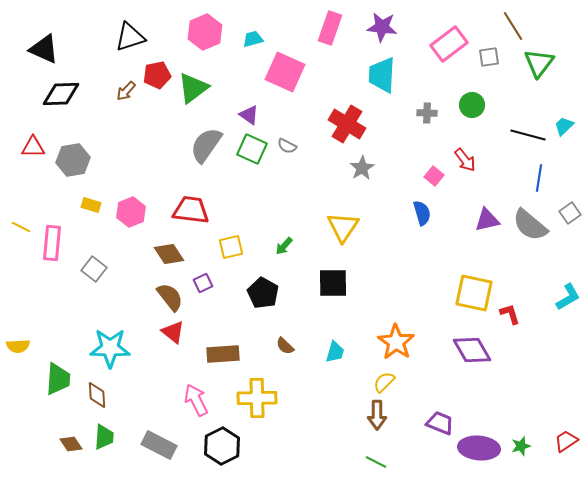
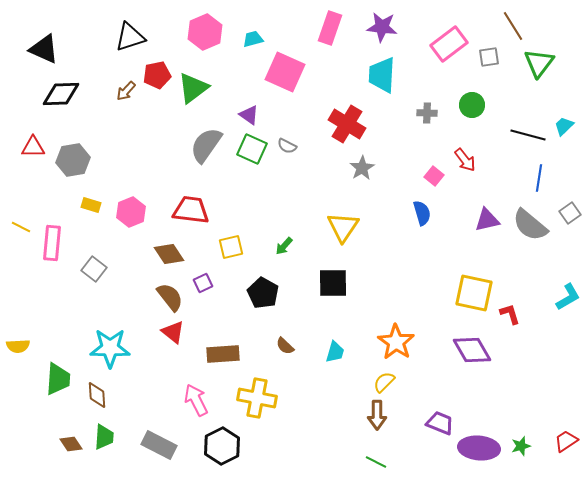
yellow cross at (257, 398): rotated 12 degrees clockwise
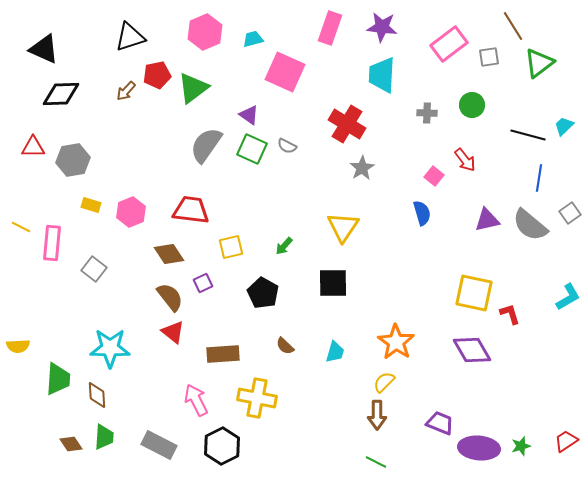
green triangle at (539, 63): rotated 16 degrees clockwise
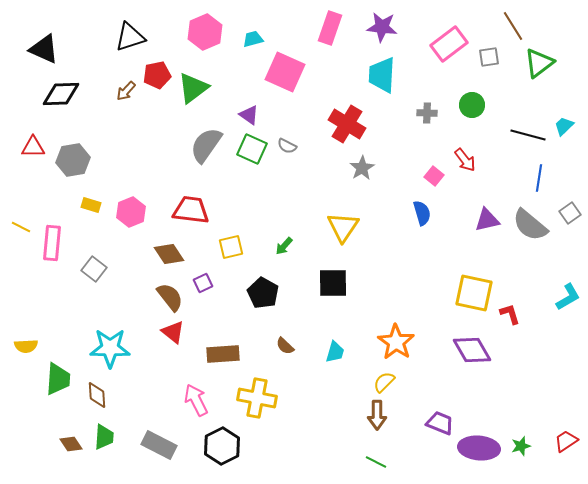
yellow semicircle at (18, 346): moved 8 px right
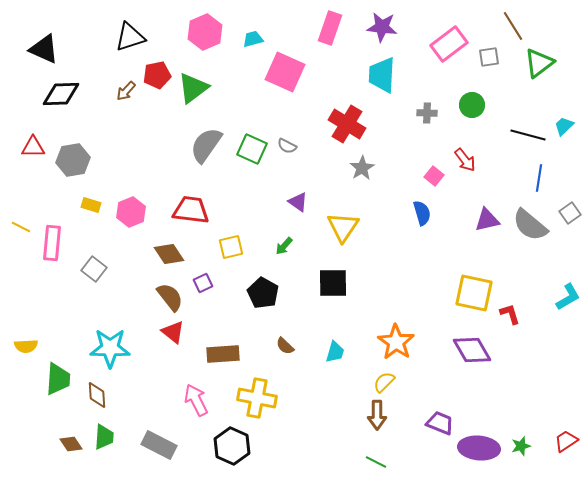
purple triangle at (249, 115): moved 49 px right, 87 px down
black hexagon at (222, 446): moved 10 px right; rotated 9 degrees counterclockwise
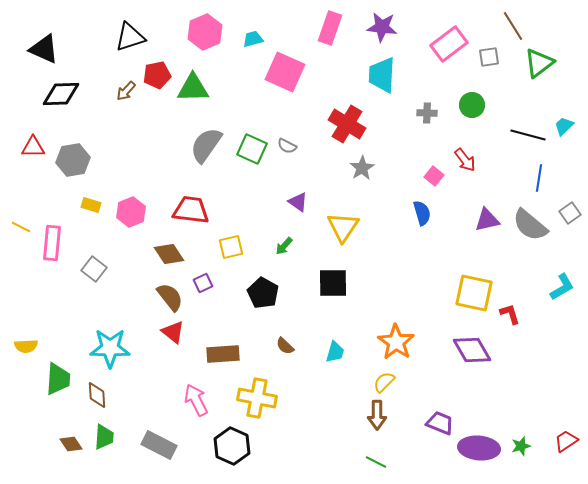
green triangle at (193, 88): rotated 36 degrees clockwise
cyan L-shape at (568, 297): moved 6 px left, 10 px up
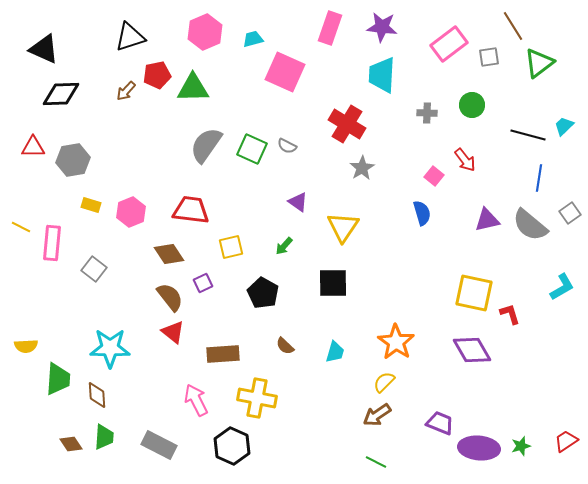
brown arrow at (377, 415): rotated 56 degrees clockwise
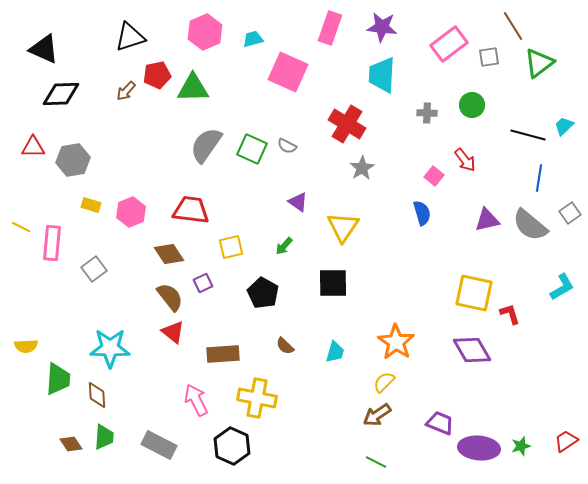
pink square at (285, 72): moved 3 px right
gray square at (94, 269): rotated 15 degrees clockwise
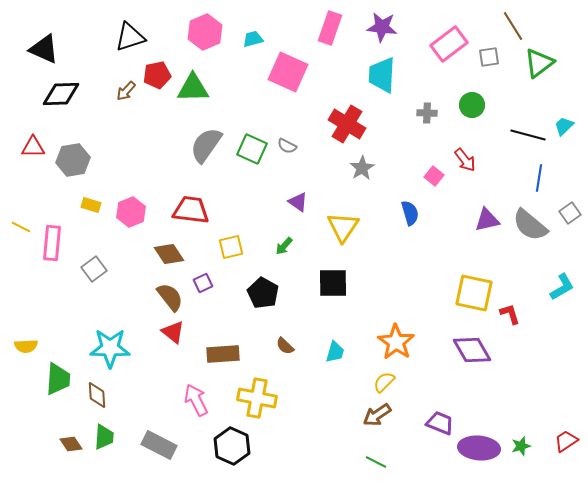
blue semicircle at (422, 213): moved 12 px left
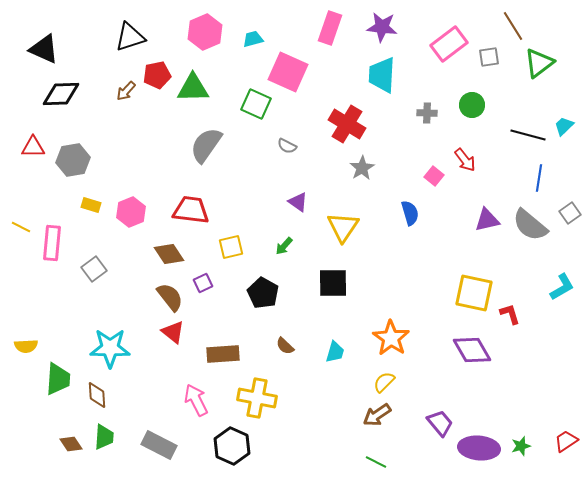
green square at (252, 149): moved 4 px right, 45 px up
orange star at (396, 342): moved 5 px left, 4 px up
purple trapezoid at (440, 423): rotated 28 degrees clockwise
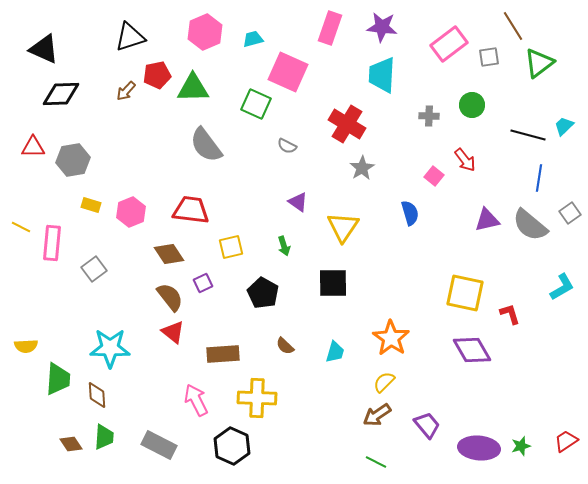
gray cross at (427, 113): moved 2 px right, 3 px down
gray semicircle at (206, 145): rotated 72 degrees counterclockwise
green arrow at (284, 246): rotated 60 degrees counterclockwise
yellow square at (474, 293): moved 9 px left
yellow cross at (257, 398): rotated 9 degrees counterclockwise
purple trapezoid at (440, 423): moved 13 px left, 2 px down
